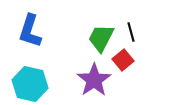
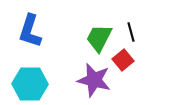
green trapezoid: moved 2 px left
purple star: rotated 24 degrees counterclockwise
cyan hexagon: rotated 12 degrees counterclockwise
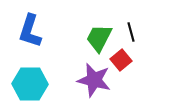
red square: moved 2 px left
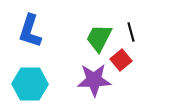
purple star: rotated 16 degrees counterclockwise
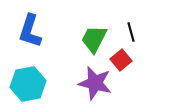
green trapezoid: moved 5 px left, 1 px down
purple star: moved 1 px right, 3 px down; rotated 16 degrees clockwise
cyan hexagon: moved 2 px left; rotated 12 degrees counterclockwise
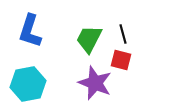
black line: moved 8 px left, 2 px down
green trapezoid: moved 5 px left
red square: rotated 35 degrees counterclockwise
purple star: rotated 8 degrees clockwise
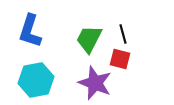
red square: moved 1 px left, 1 px up
cyan hexagon: moved 8 px right, 4 px up
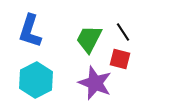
black line: moved 2 px up; rotated 18 degrees counterclockwise
cyan hexagon: rotated 16 degrees counterclockwise
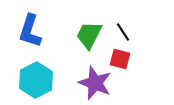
green trapezoid: moved 4 px up
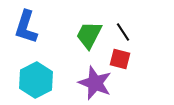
blue L-shape: moved 4 px left, 4 px up
